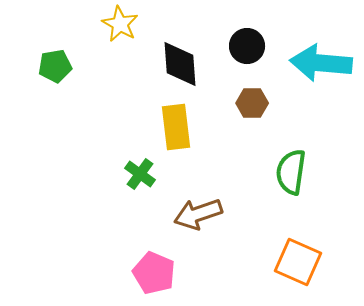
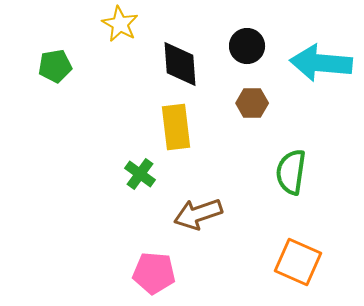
pink pentagon: rotated 18 degrees counterclockwise
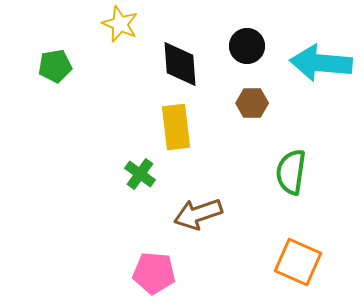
yellow star: rotated 6 degrees counterclockwise
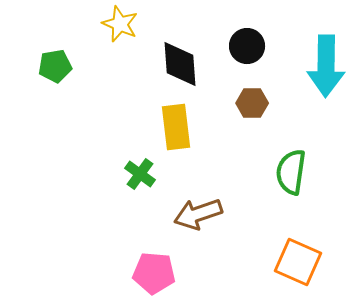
cyan arrow: moved 5 px right, 3 px down; rotated 94 degrees counterclockwise
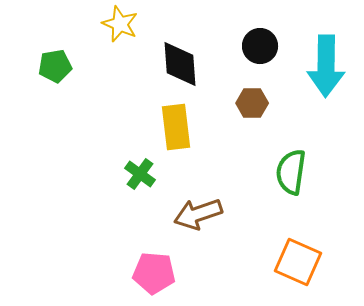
black circle: moved 13 px right
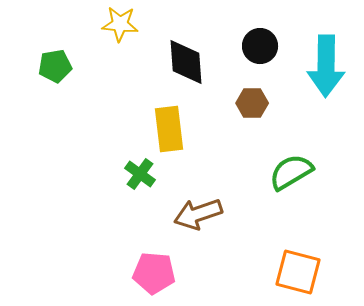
yellow star: rotated 18 degrees counterclockwise
black diamond: moved 6 px right, 2 px up
yellow rectangle: moved 7 px left, 2 px down
green semicircle: rotated 51 degrees clockwise
orange square: moved 10 px down; rotated 9 degrees counterclockwise
